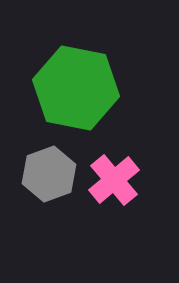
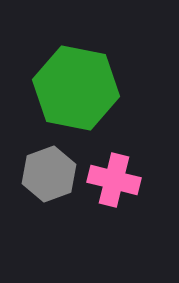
pink cross: rotated 36 degrees counterclockwise
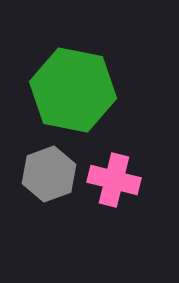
green hexagon: moved 3 px left, 2 px down
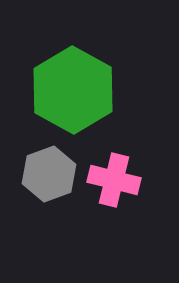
green hexagon: rotated 18 degrees clockwise
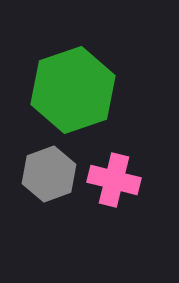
green hexagon: rotated 12 degrees clockwise
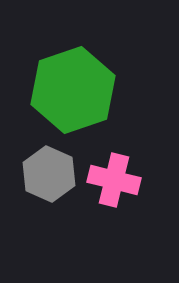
gray hexagon: rotated 16 degrees counterclockwise
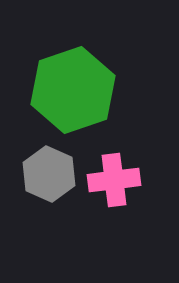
pink cross: rotated 21 degrees counterclockwise
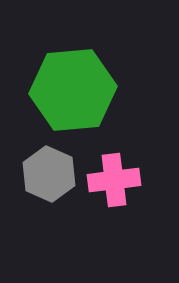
green hexagon: rotated 14 degrees clockwise
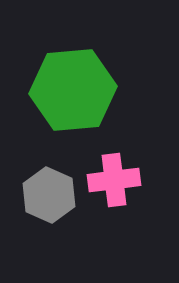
gray hexagon: moved 21 px down
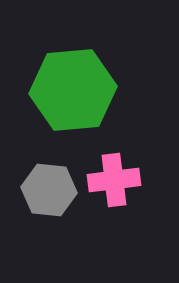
gray hexagon: moved 5 px up; rotated 18 degrees counterclockwise
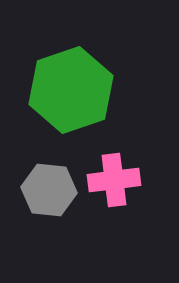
green hexagon: moved 2 px left; rotated 14 degrees counterclockwise
